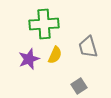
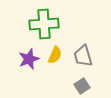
gray trapezoid: moved 5 px left, 9 px down
gray square: moved 3 px right
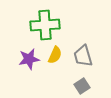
green cross: moved 1 px right, 1 px down
purple star: rotated 10 degrees clockwise
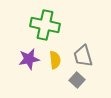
green cross: rotated 16 degrees clockwise
yellow semicircle: moved 5 px down; rotated 30 degrees counterclockwise
gray square: moved 5 px left, 6 px up; rotated 14 degrees counterclockwise
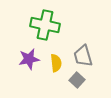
yellow semicircle: moved 1 px right, 3 px down
